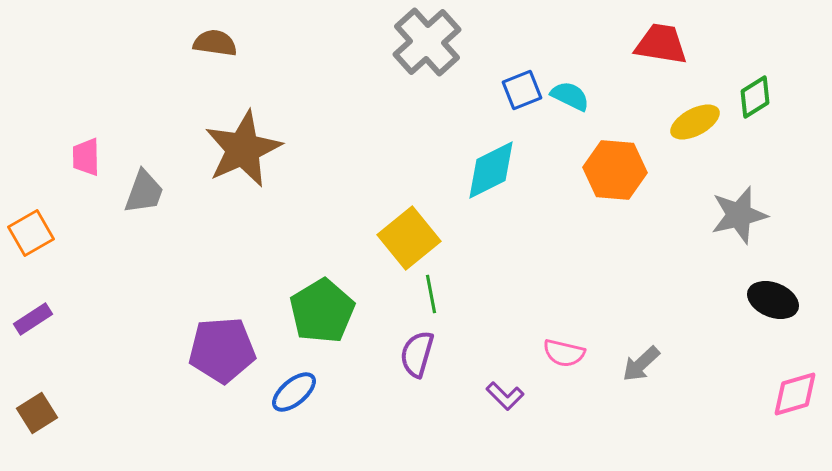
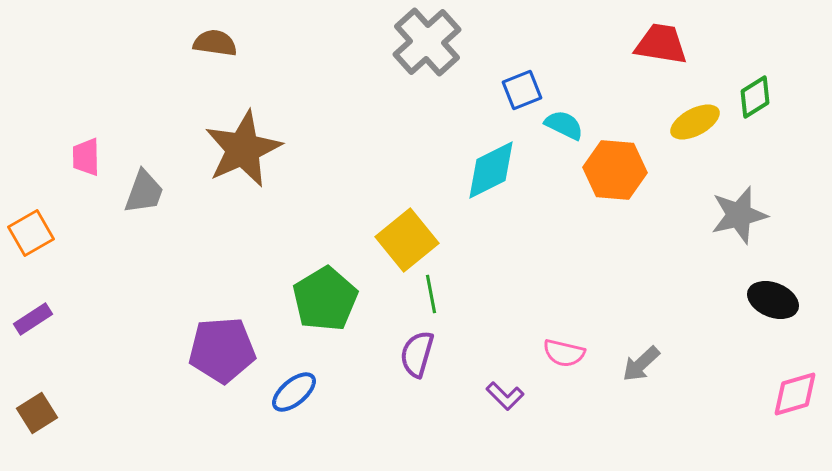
cyan semicircle: moved 6 px left, 29 px down
yellow square: moved 2 px left, 2 px down
green pentagon: moved 3 px right, 12 px up
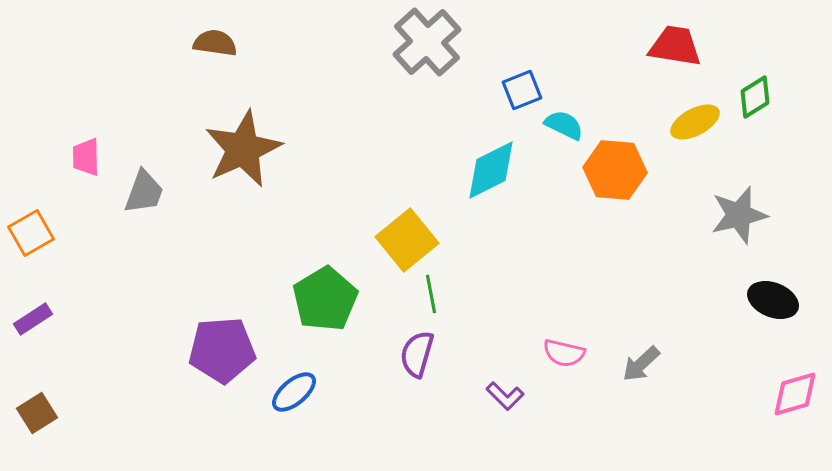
red trapezoid: moved 14 px right, 2 px down
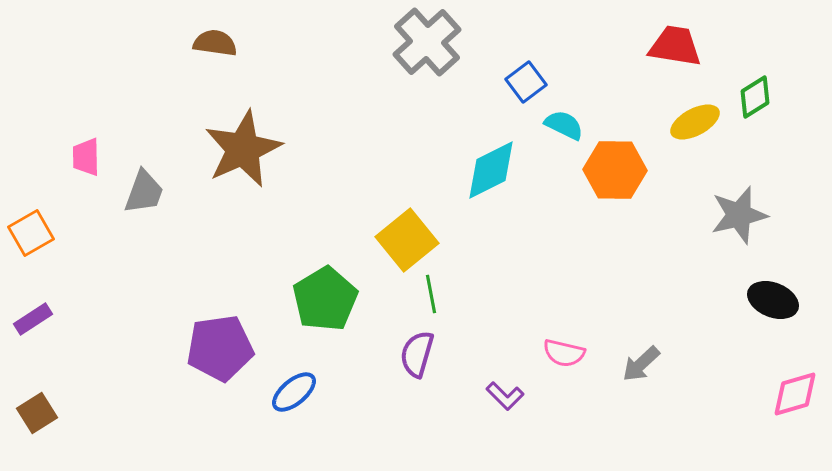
blue square: moved 4 px right, 8 px up; rotated 15 degrees counterclockwise
orange hexagon: rotated 4 degrees counterclockwise
purple pentagon: moved 2 px left, 2 px up; rotated 4 degrees counterclockwise
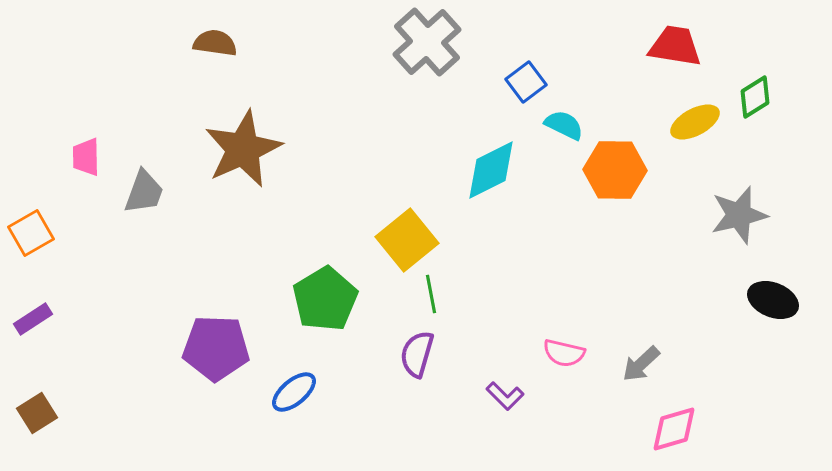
purple pentagon: moved 4 px left; rotated 10 degrees clockwise
pink diamond: moved 121 px left, 35 px down
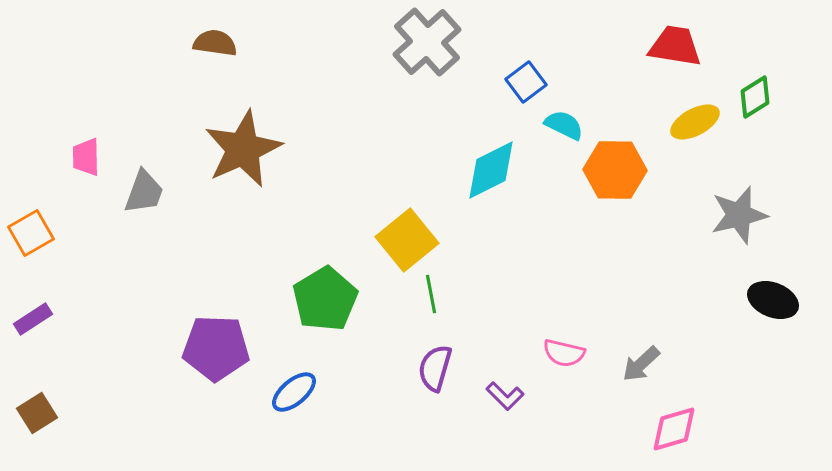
purple semicircle: moved 18 px right, 14 px down
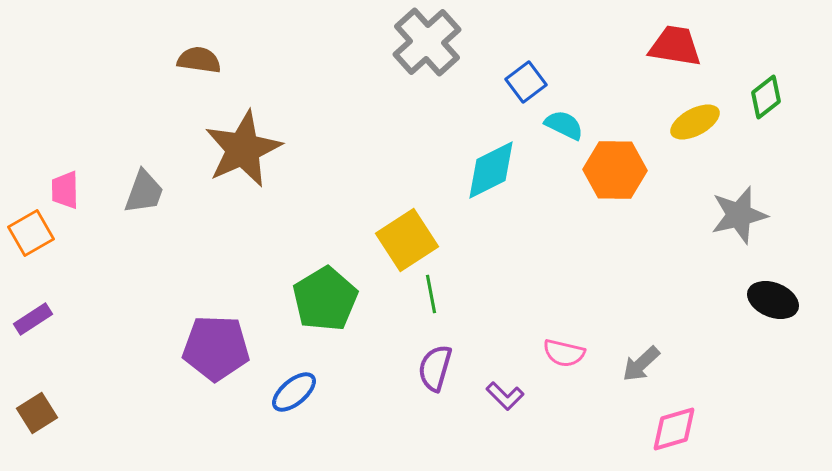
brown semicircle: moved 16 px left, 17 px down
green diamond: moved 11 px right; rotated 6 degrees counterclockwise
pink trapezoid: moved 21 px left, 33 px down
yellow square: rotated 6 degrees clockwise
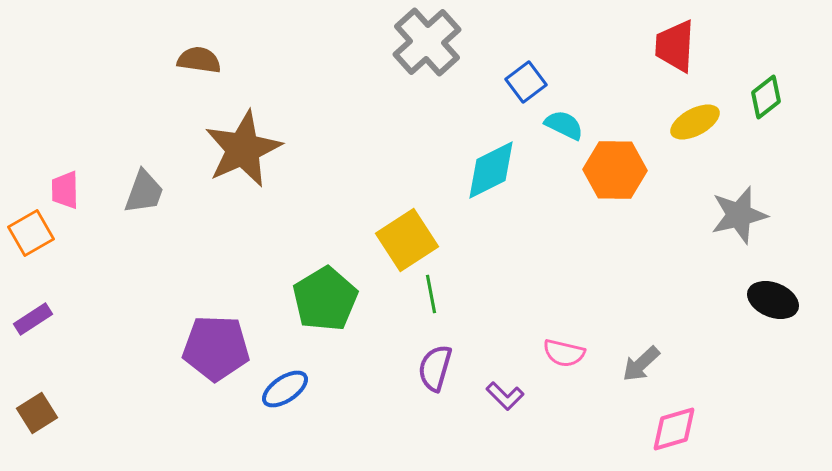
red trapezoid: rotated 96 degrees counterclockwise
blue ellipse: moved 9 px left, 3 px up; rotated 6 degrees clockwise
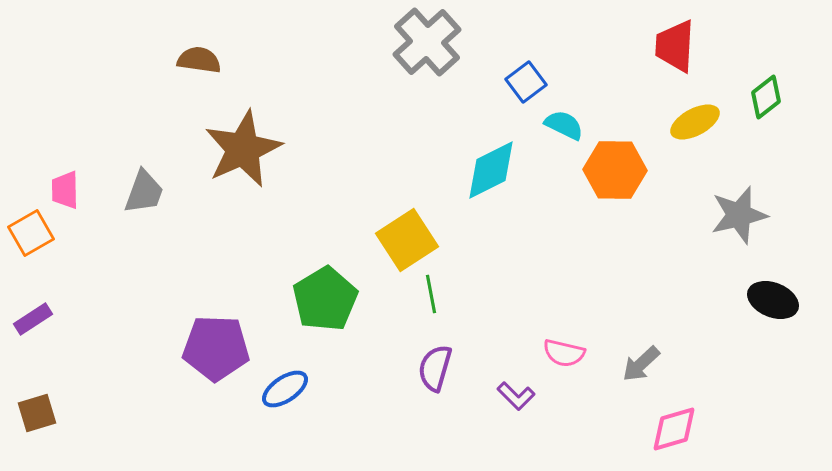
purple L-shape: moved 11 px right
brown square: rotated 15 degrees clockwise
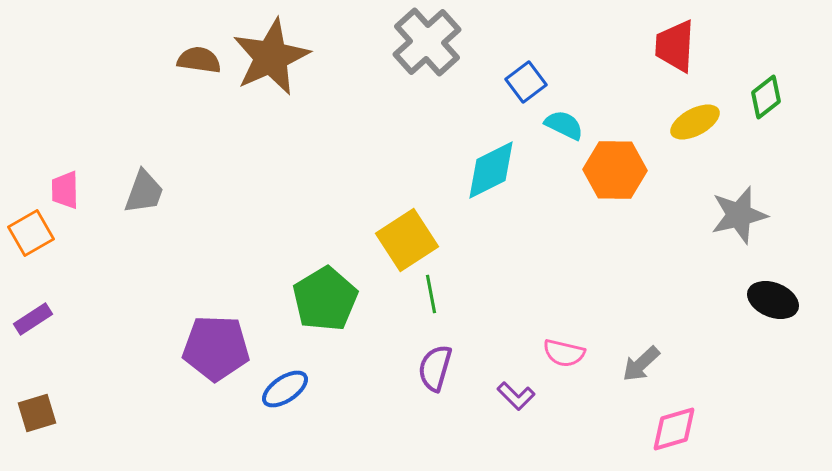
brown star: moved 28 px right, 92 px up
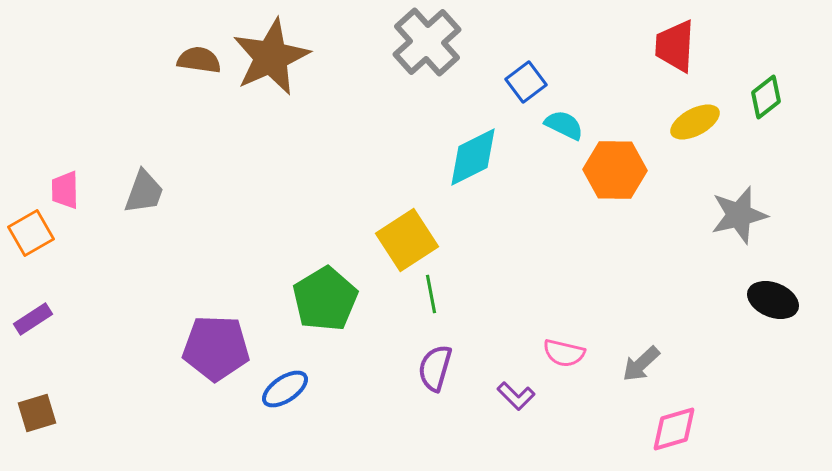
cyan diamond: moved 18 px left, 13 px up
